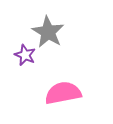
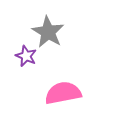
purple star: moved 1 px right, 1 px down
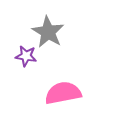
purple star: rotated 15 degrees counterclockwise
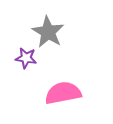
purple star: moved 2 px down
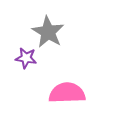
pink semicircle: moved 4 px right; rotated 9 degrees clockwise
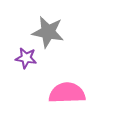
gray star: rotated 20 degrees counterclockwise
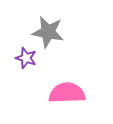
purple star: rotated 10 degrees clockwise
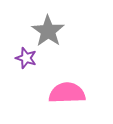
gray star: moved 1 px up; rotated 24 degrees clockwise
